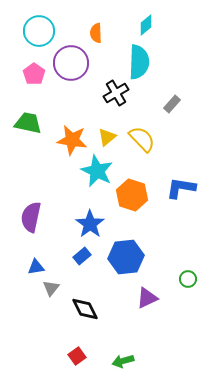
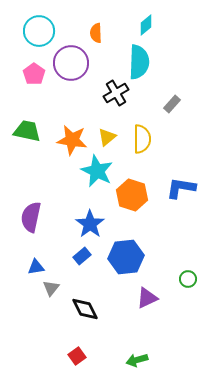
green trapezoid: moved 1 px left, 8 px down
yellow semicircle: rotated 44 degrees clockwise
green arrow: moved 14 px right, 1 px up
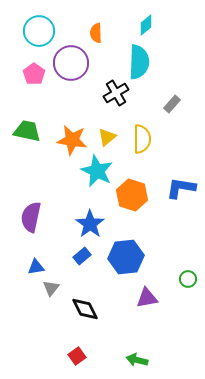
purple triangle: rotated 15 degrees clockwise
green arrow: rotated 30 degrees clockwise
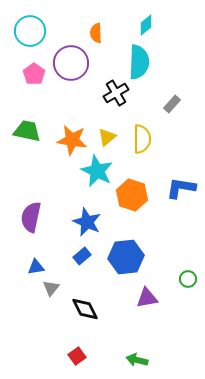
cyan circle: moved 9 px left
blue star: moved 3 px left, 2 px up; rotated 12 degrees counterclockwise
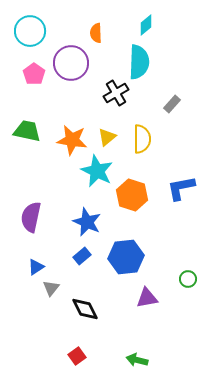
blue L-shape: rotated 20 degrees counterclockwise
blue triangle: rotated 24 degrees counterclockwise
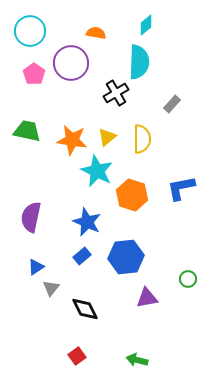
orange semicircle: rotated 102 degrees clockwise
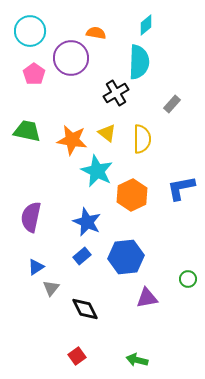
purple circle: moved 5 px up
yellow triangle: moved 4 px up; rotated 42 degrees counterclockwise
orange hexagon: rotated 16 degrees clockwise
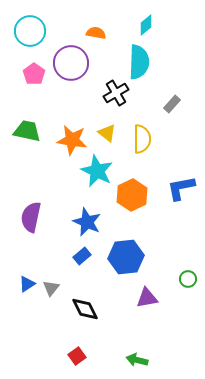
purple circle: moved 5 px down
blue triangle: moved 9 px left, 17 px down
